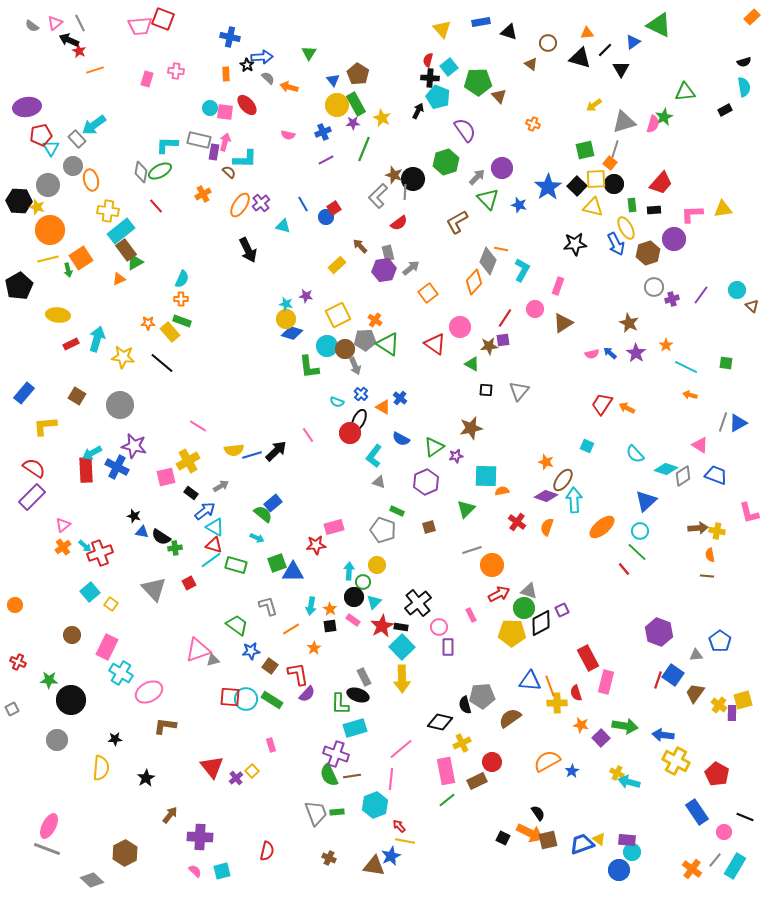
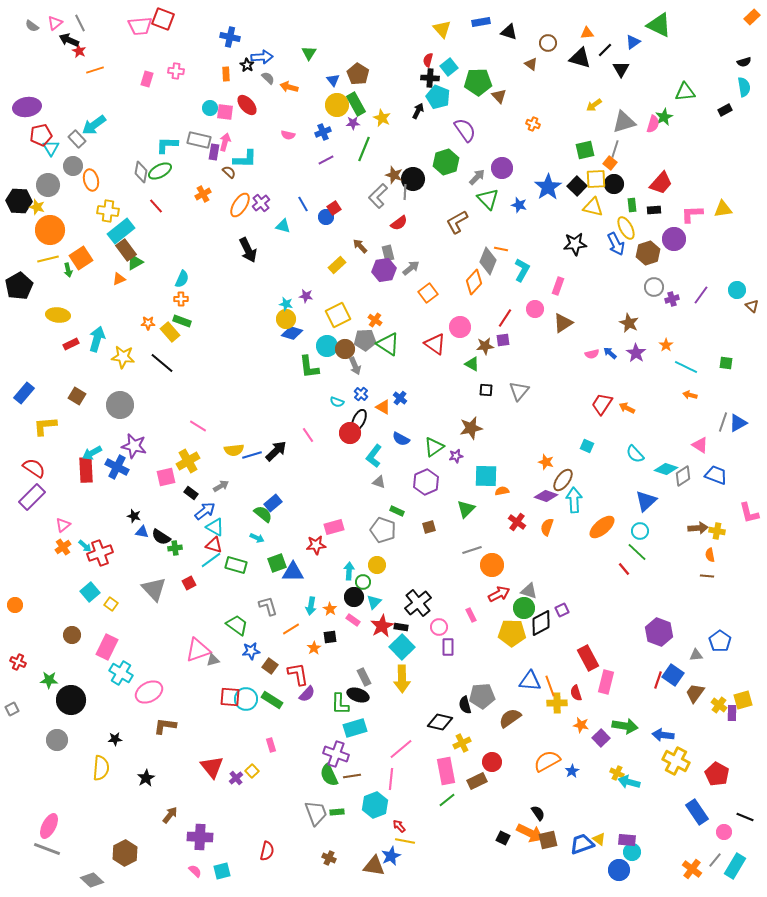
brown star at (489, 346): moved 4 px left
black square at (330, 626): moved 11 px down
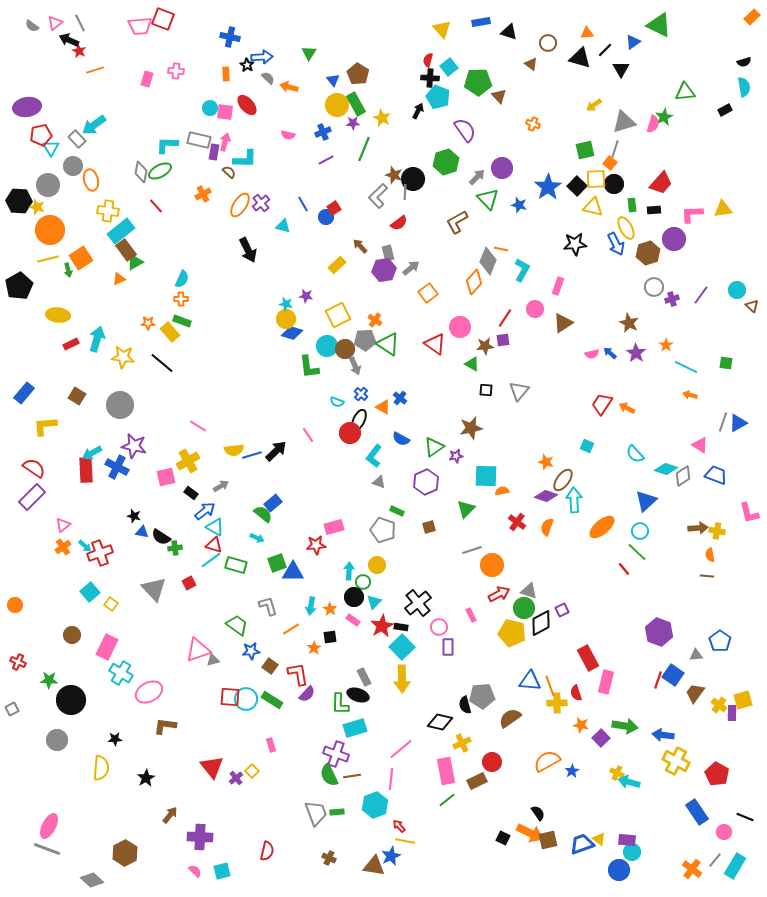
yellow pentagon at (512, 633): rotated 12 degrees clockwise
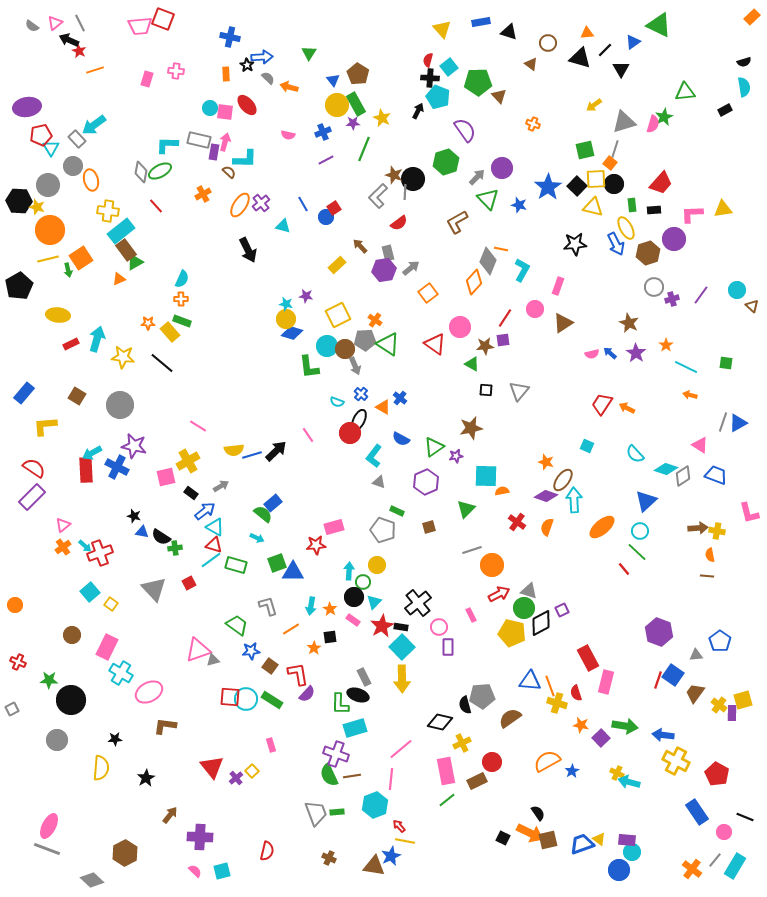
yellow cross at (557, 703): rotated 18 degrees clockwise
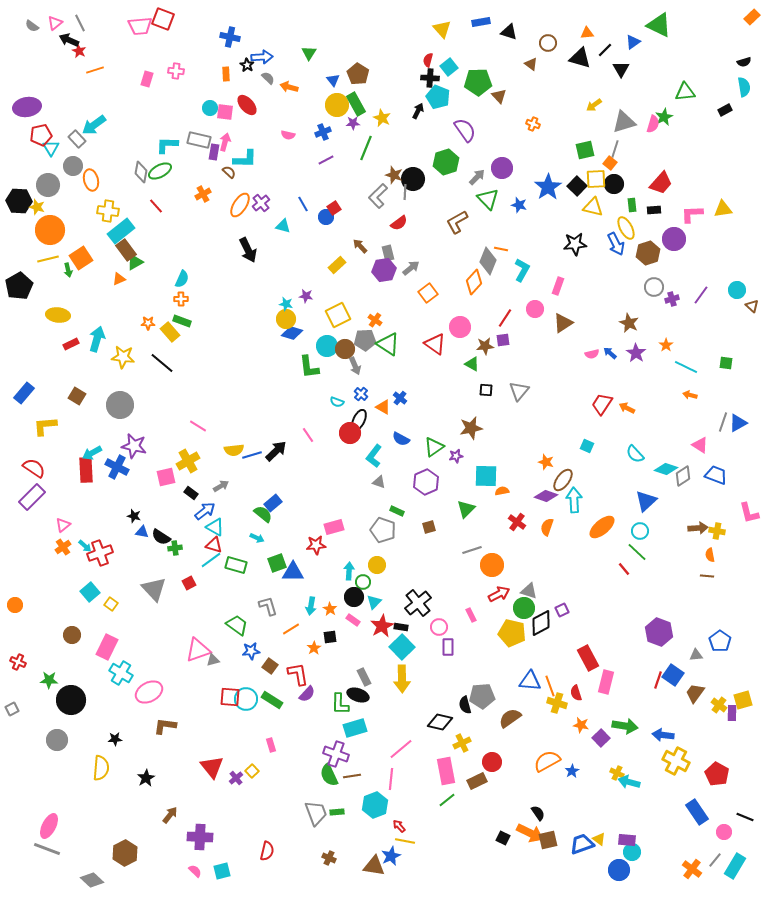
green line at (364, 149): moved 2 px right, 1 px up
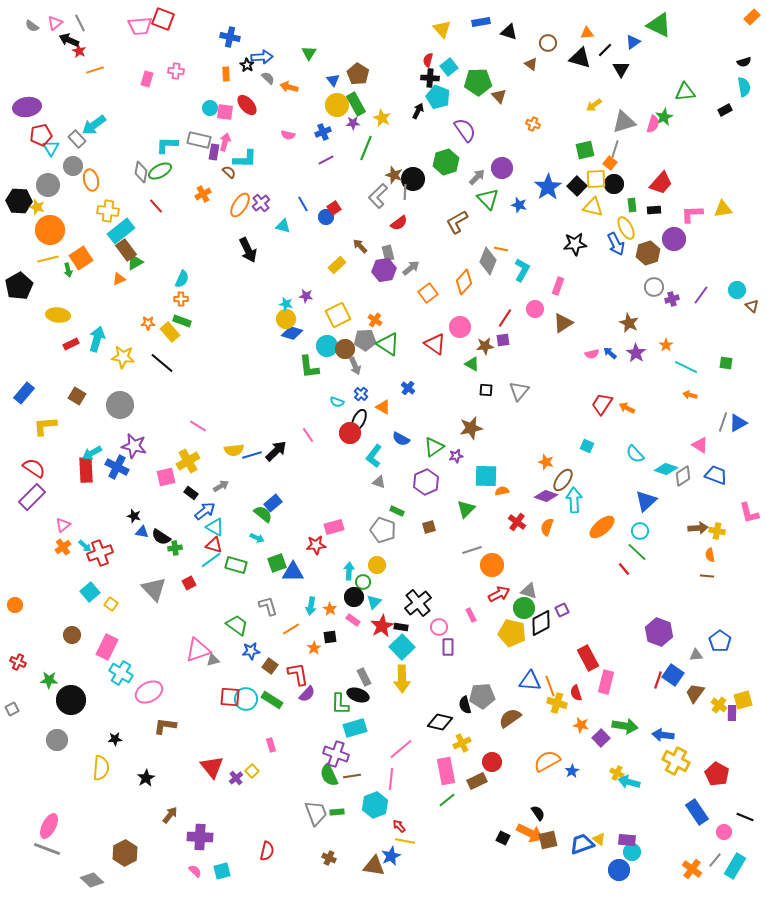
orange diamond at (474, 282): moved 10 px left
blue cross at (400, 398): moved 8 px right, 10 px up
